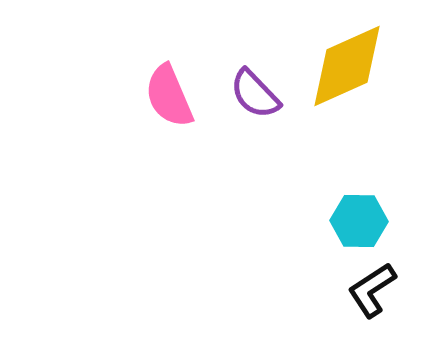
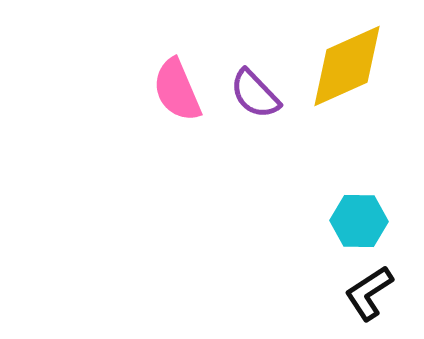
pink semicircle: moved 8 px right, 6 px up
black L-shape: moved 3 px left, 3 px down
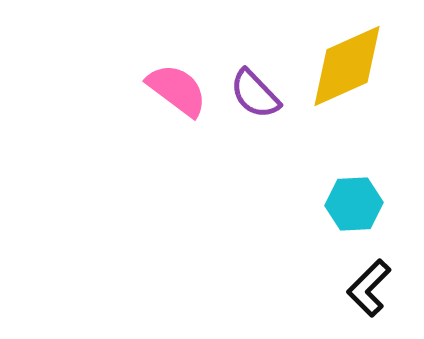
pink semicircle: rotated 150 degrees clockwise
cyan hexagon: moved 5 px left, 17 px up; rotated 4 degrees counterclockwise
black L-shape: moved 5 px up; rotated 12 degrees counterclockwise
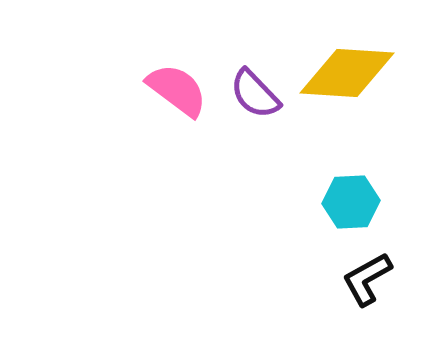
yellow diamond: moved 7 px down; rotated 28 degrees clockwise
cyan hexagon: moved 3 px left, 2 px up
black L-shape: moved 2 px left, 9 px up; rotated 16 degrees clockwise
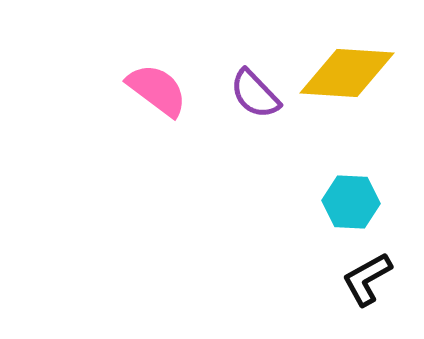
pink semicircle: moved 20 px left
cyan hexagon: rotated 6 degrees clockwise
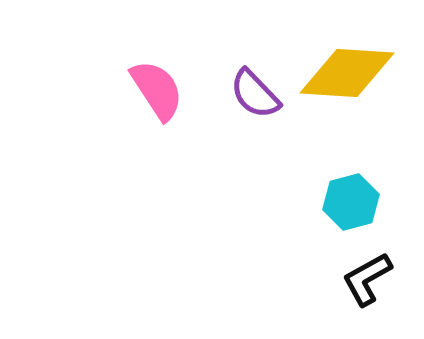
pink semicircle: rotated 20 degrees clockwise
cyan hexagon: rotated 18 degrees counterclockwise
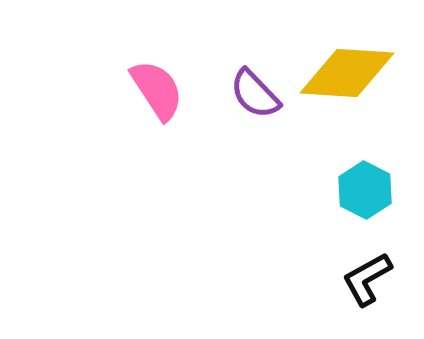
cyan hexagon: moved 14 px right, 12 px up; rotated 18 degrees counterclockwise
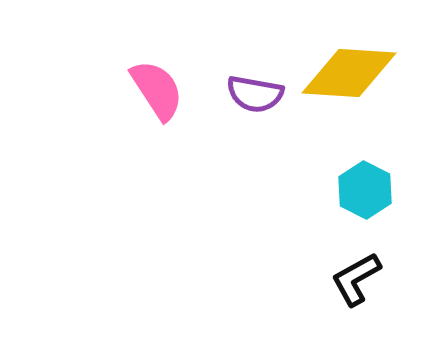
yellow diamond: moved 2 px right
purple semicircle: rotated 36 degrees counterclockwise
black L-shape: moved 11 px left
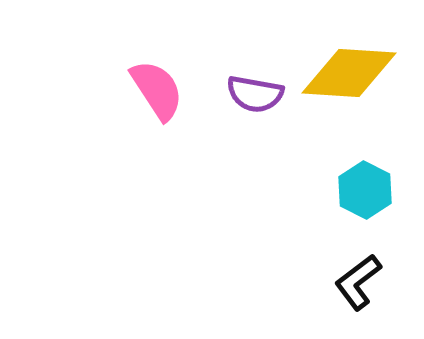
black L-shape: moved 2 px right, 3 px down; rotated 8 degrees counterclockwise
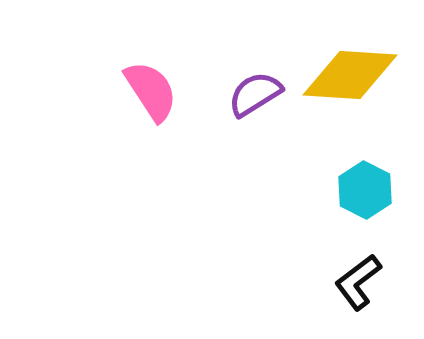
yellow diamond: moved 1 px right, 2 px down
pink semicircle: moved 6 px left, 1 px down
purple semicircle: rotated 138 degrees clockwise
